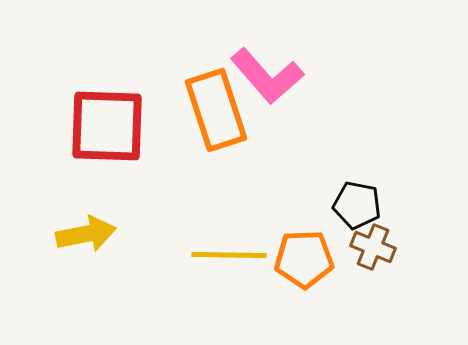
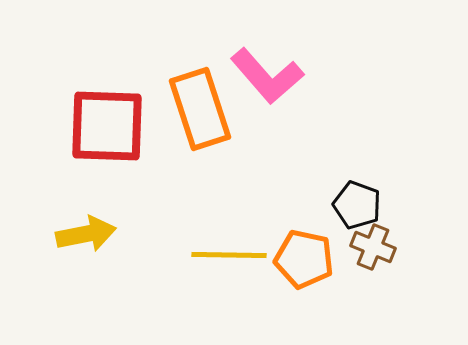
orange rectangle: moved 16 px left, 1 px up
black pentagon: rotated 9 degrees clockwise
orange pentagon: rotated 14 degrees clockwise
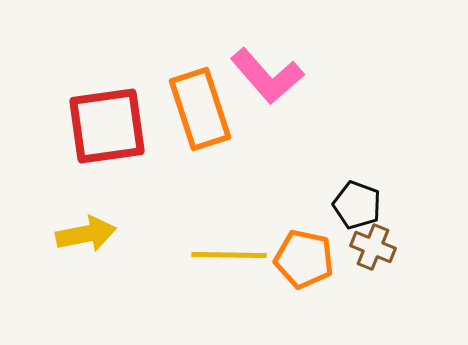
red square: rotated 10 degrees counterclockwise
